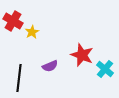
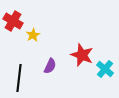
yellow star: moved 1 px right, 3 px down
purple semicircle: rotated 42 degrees counterclockwise
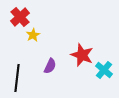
red cross: moved 7 px right, 4 px up; rotated 18 degrees clockwise
cyan cross: moved 1 px left, 1 px down
black line: moved 2 px left
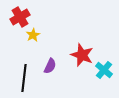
red cross: rotated 12 degrees clockwise
black line: moved 7 px right
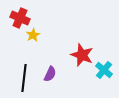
red cross: moved 1 px down; rotated 36 degrees counterclockwise
purple semicircle: moved 8 px down
